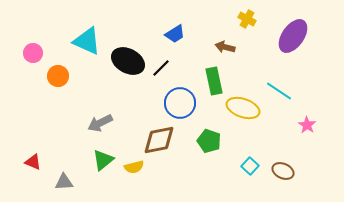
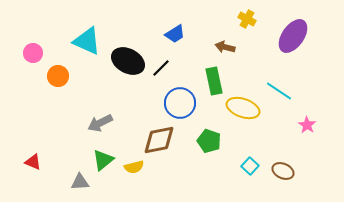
gray triangle: moved 16 px right
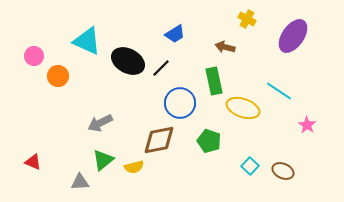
pink circle: moved 1 px right, 3 px down
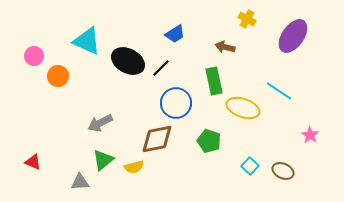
blue circle: moved 4 px left
pink star: moved 3 px right, 10 px down
brown diamond: moved 2 px left, 1 px up
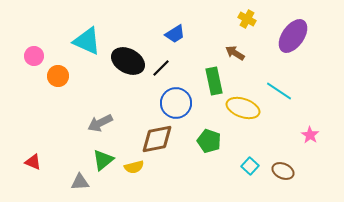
brown arrow: moved 10 px right, 6 px down; rotated 18 degrees clockwise
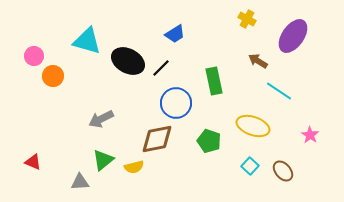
cyan triangle: rotated 8 degrees counterclockwise
brown arrow: moved 23 px right, 8 px down
orange circle: moved 5 px left
yellow ellipse: moved 10 px right, 18 px down
gray arrow: moved 1 px right, 4 px up
brown ellipse: rotated 25 degrees clockwise
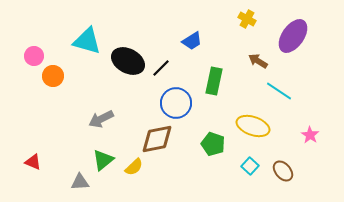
blue trapezoid: moved 17 px right, 7 px down
green rectangle: rotated 24 degrees clockwise
green pentagon: moved 4 px right, 3 px down
yellow semicircle: rotated 30 degrees counterclockwise
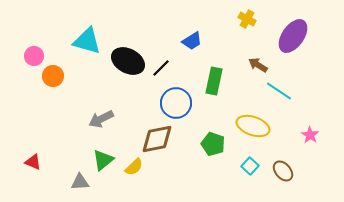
brown arrow: moved 4 px down
